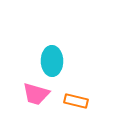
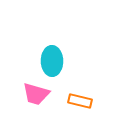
orange rectangle: moved 4 px right
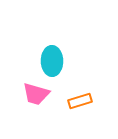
orange rectangle: rotated 30 degrees counterclockwise
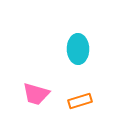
cyan ellipse: moved 26 px right, 12 px up
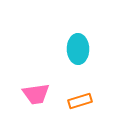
pink trapezoid: rotated 24 degrees counterclockwise
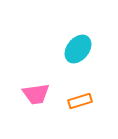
cyan ellipse: rotated 40 degrees clockwise
